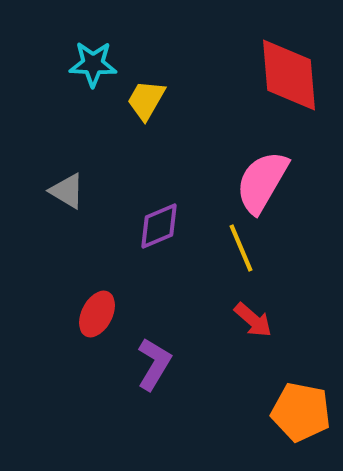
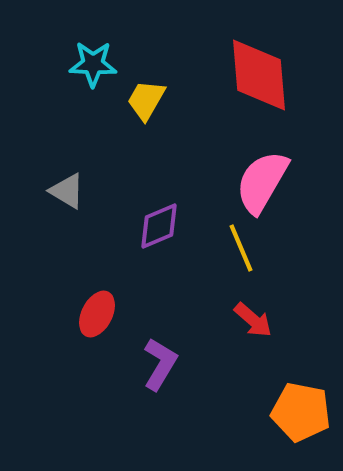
red diamond: moved 30 px left
purple L-shape: moved 6 px right
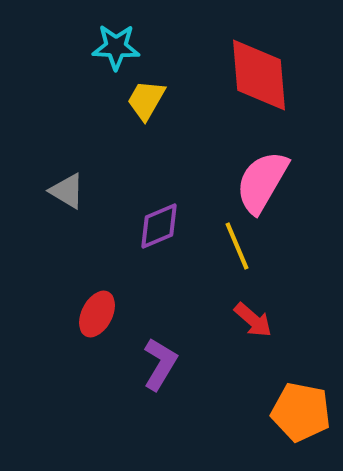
cyan star: moved 23 px right, 17 px up
yellow line: moved 4 px left, 2 px up
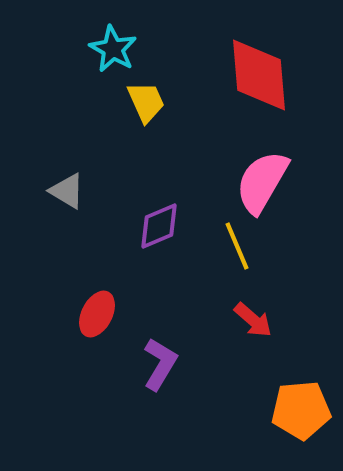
cyan star: moved 3 px left, 2 px down; rotated 27 degrees clockwise
yellow trapezoid: moved 2 px down; rotated 126 degrees clockwise
orange pentagon: moved 2 px up; rotated 16 degrees counterclockwise
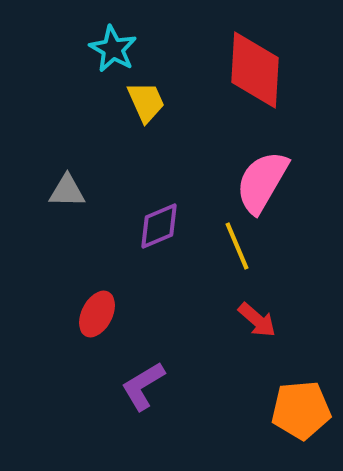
red diamond: moved 4 px left, 5 px up; rotated 8 degrees clockwise
gray triangle: rotated 30 degrees counterclockwise
red arrow: moved 4 px right
purple L-shape: moved 17 px left, 22 px down; rotated 152 degrees counterclockwise
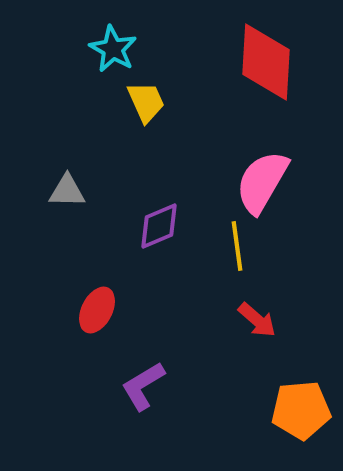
red diamond: moved 11 px right, 8 px up
yellow line: rotated 15 degrees clockwise
red ellipse: moved 4 px up
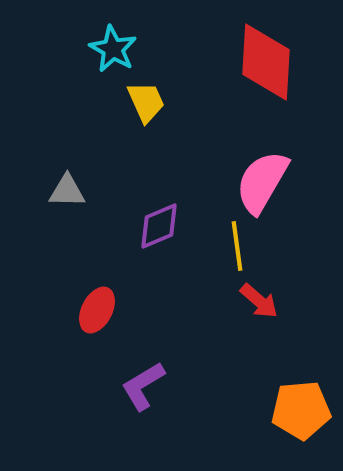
red arrow: moved 2 px right, 19 px up
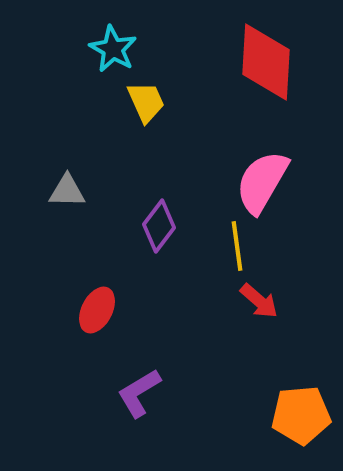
purple diamond: rotated 30 degrees counterclockwise
purple L-shape: moved 4 px left, 7 px down
orange pentagon: moved 5 px down
